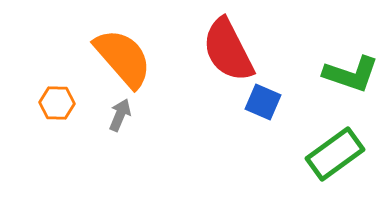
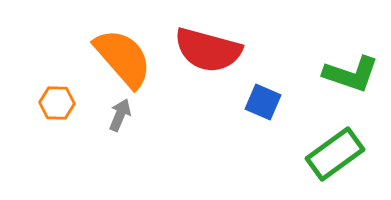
red semicircle: moved 20 px left; rotated 48 degrees counterclockwise
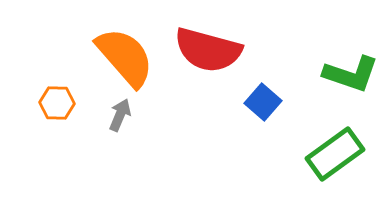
orange semicircle: moved 2 px right, 1 px up
blue square: rotated 18 degrees clockwise
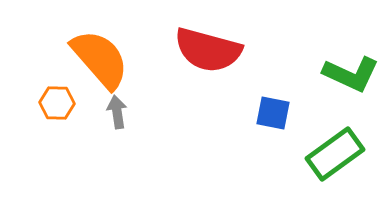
orange semicircle: moved 25 px left, 2 px down
green L-shape: rotated 6 degrees clockwise
blue square: moved 10 px right, 11 px down; rotated 30 degrees counterclockwise
gray arrow: moved 3 px left, 3 px up; rotated 32 degrees counterclockwise
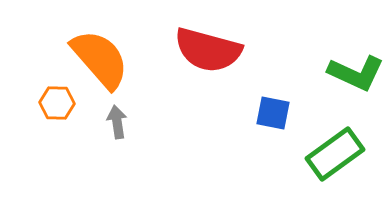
green L-shape: moved 5 px right, 1 px up
gray arrow: moved 10 px down
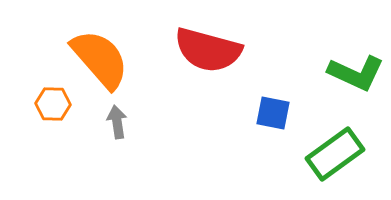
orange hexagon: moved 4 px left, 1 px down
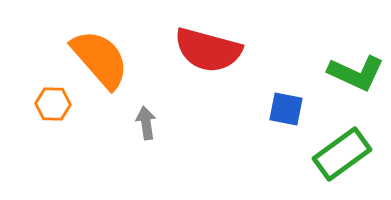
blue square: moved 13 px right, 4 px up
gray arrow: moved 29 px right, 1 px down
green rectangle: moved 7 px right
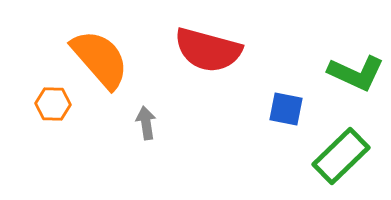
green rectangle: moved 1 px left, 2 px down; rotated 8 degrees counterclockwise
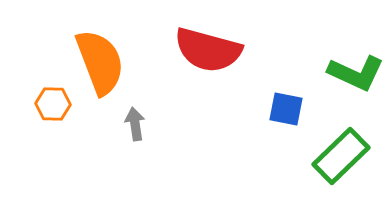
orange semicircle: moved 3 px down; rotated 20 degrees clockwise
gray arrow: moved 11 px left, 1 px down
